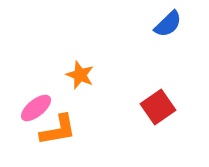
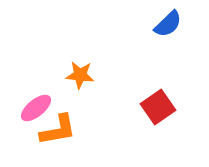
orange star: rotated 16 degrees counterclockwise
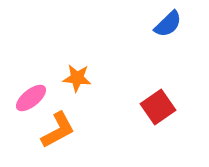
orange star: moved 3 px left, 3 px down
pink ellipse: moved 5 px left, 10 px up
orange L-shape: rotated 18 degrees counterclockwise
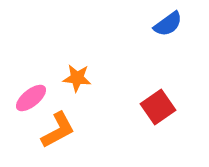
blue semicircle: rotated 8 degrees clockwise
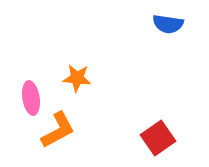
blue semicircle: rotated 44 degrees clockwise
pink ellipse: rotated 60 degrees counterclockwise
red square: moved 31 px down
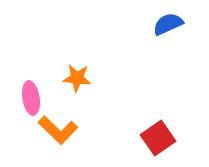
blue semicircle: rotated 148 degrees clockwise
orange L-shape: rotated 72 degrees clockwise
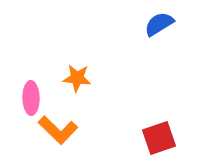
blue semicircle: moved 9 px left; rotated 8 degrees counterclockwise
pink ellipse: rotated 8 degrees clockwise
red square: moved 1 px right; rotated 16 degrees clockwise
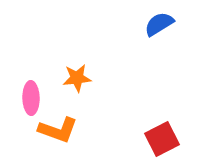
orange star: rotated 12 degrees counterclockwise
orange L-shape: rotated 24 degrees counterclockwise
red square: moved 3 px right, 1 px down; rotated 8 degrees counterclockwise
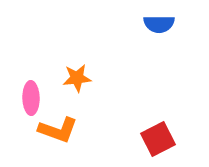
blue semicircle: rotated 148 degrees counterclockwise
red square: moved 4 px left
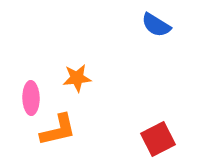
blue semicircle: moved 3 px left, 1 px down; rotated 32 degrees clockwise
orange L-shape: rotated 33 degrees counterclockwise
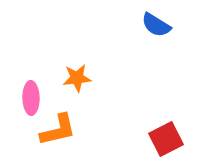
red square: moved 8 px right
